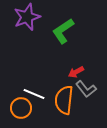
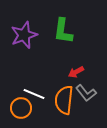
purple star: moved 3 px left, 18 px down
green L-shape: rotated 48 degrees counterclockwise
gray L-shape: moved 4 px down
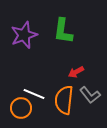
gray L-shape: moved 4 px right, 2 px down
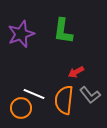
purple star: moved 3 px left, 1 px up
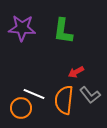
purple star: moved 1 px right, 6 px up; rotated 24 degrees clockwise
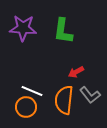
purple star: moved 1 px right
white line: moved 2 px left, 3 px up
orange circle: moved 5 px right, 1 px up
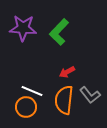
green L-shape: moved 4 px left, 1 px down; rotated 36 degrees clockwise
red arrow: moved 9 px left
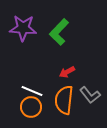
orange circle: moved 5 px right
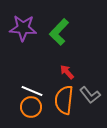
red arrow: rotated 77 degrees clockwise
